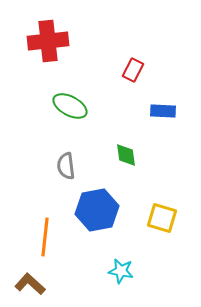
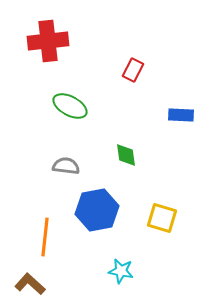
blue rectangle: moved 18 px right, 4 px down
gray semicircle: rotated 104 degrees clockwise
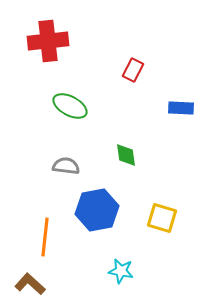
blue rectangle: moved 7 px up
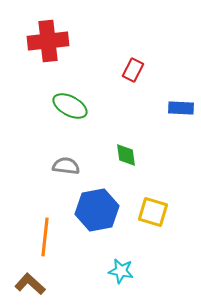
yellow square: moved 9 px left, 6 px up
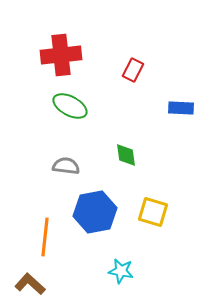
red cross: moved 13 px right, 14 px down
blue hexagon: moved 2 px left, 2 px down
